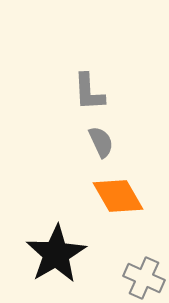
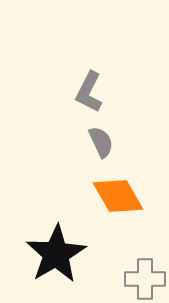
gray L-shape: rotated 30 degrees clockwise
gray cross: moved 1 px right, 1 px down; rotated 24 degrees counterclockwise
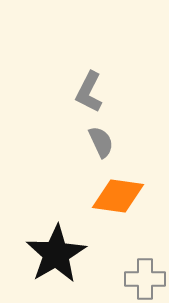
orange diamond: rotated 52 degrees counterclockwise
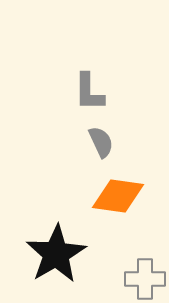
gray L-shape: rotated 27 degrees counterclockwise
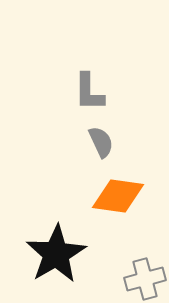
gray cross: rotated 15 degrees counterclockwise
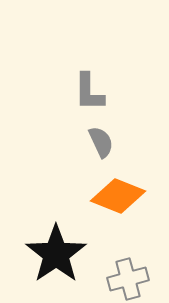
orange diamond: rotated 14 degrees clockwise
black star: rotated 4 degrees counterclockwise
gray cross: moved 17 px left
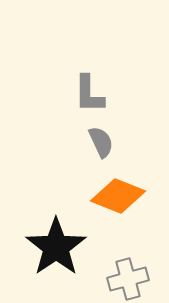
gray L-shape: moved 2 px down
black star: moved 7 px up
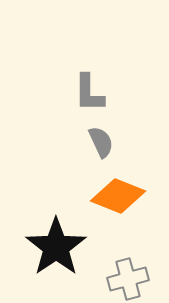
gray L-shape: moved 1 px up
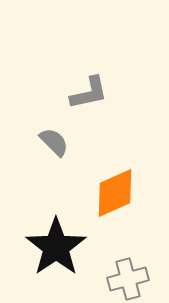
gray L-shape: rotated 102 degrees counterclockwise
gray semicircle: moved 47 px left; rotated 20 degrees counterclockwise
orange diamond: moved 3 px left, 3 px up; rotated 46 degrees counterclockwise
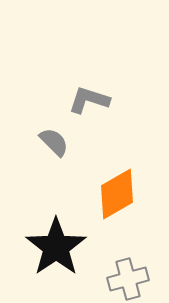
gray L-shape: moved 7 px down; rotated 150 degrees counterclockwise
orange diamond: moved 2 px right, 1 px down; rotated 6 degrees counterclockwise
